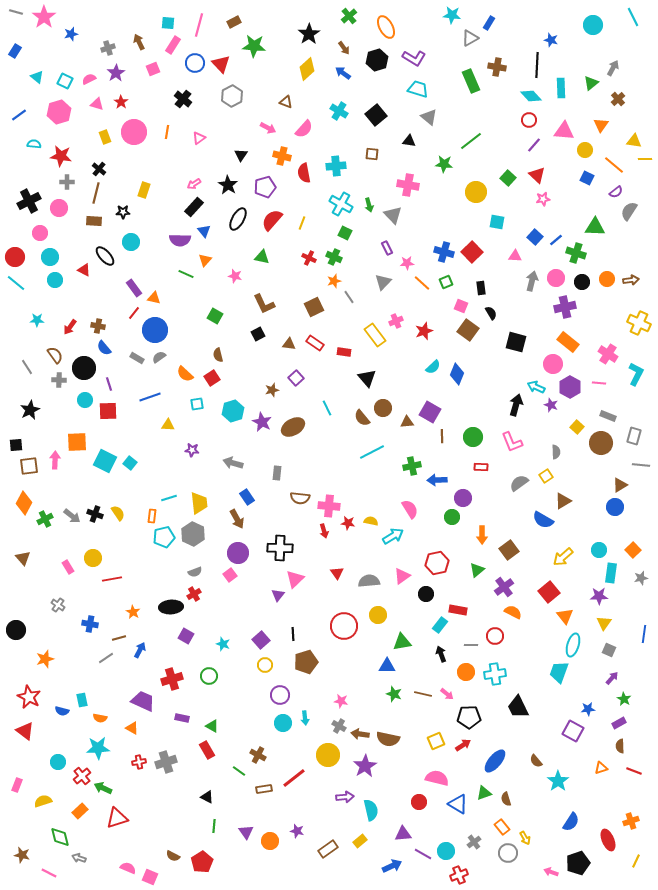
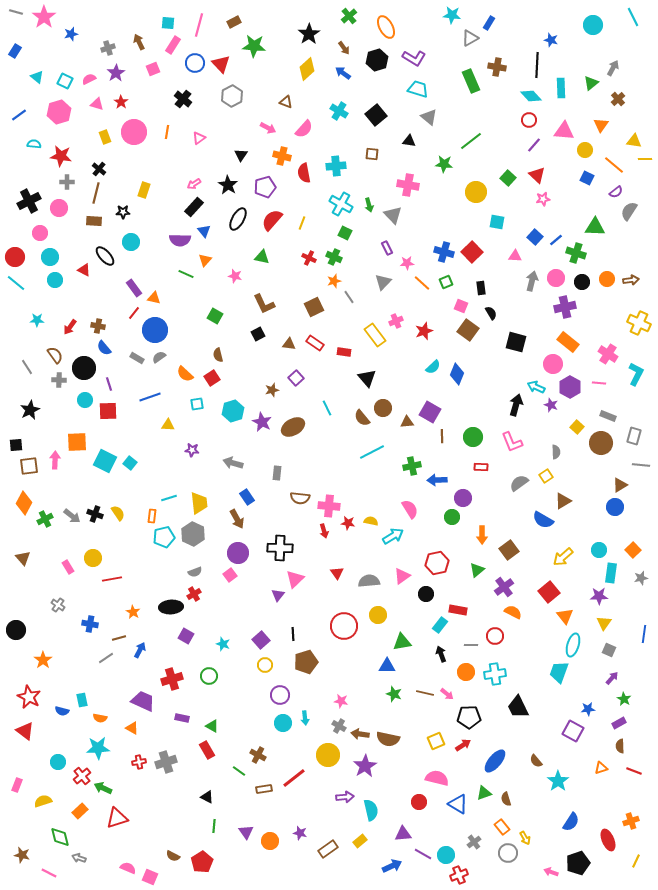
orange star at (45, 659): moved 2 px left, 1 px down; rotated 18 degrees counterclockwise
brown line at (423, 694): moved 2 px right, 1 px up
purple star at (297, 831): moved 3 px right, 2 px down
cyan circle at (446, 851): moved 4 px down
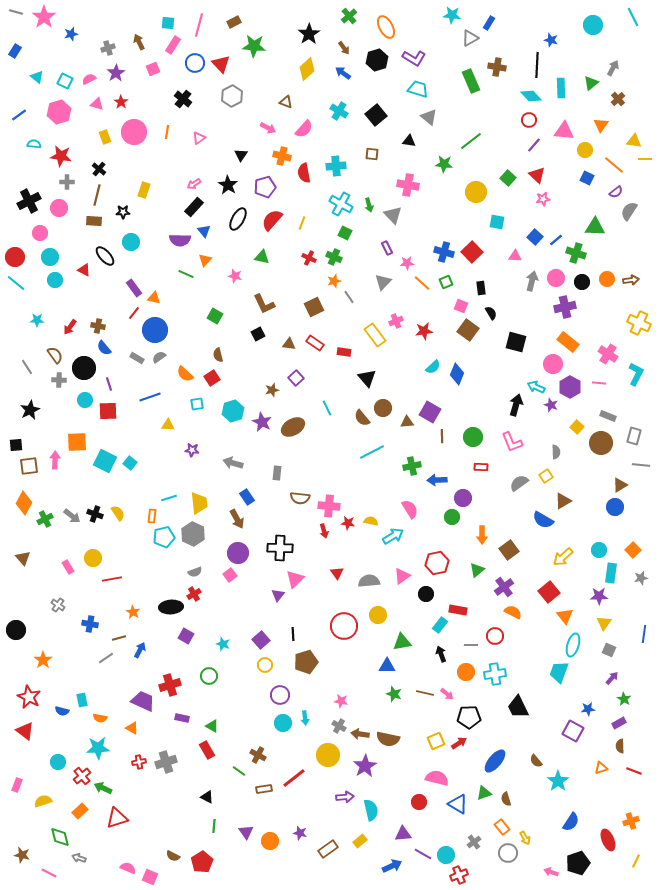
brown line at (96, 193): moved 1 px right, 2 px down
red star at (424, 331): rotated 12 degrees clockwise
red cross at (172, 679): moved 2 px left, 6 px down
red arrow at (463, 745): moved 4 px left, 2 px up
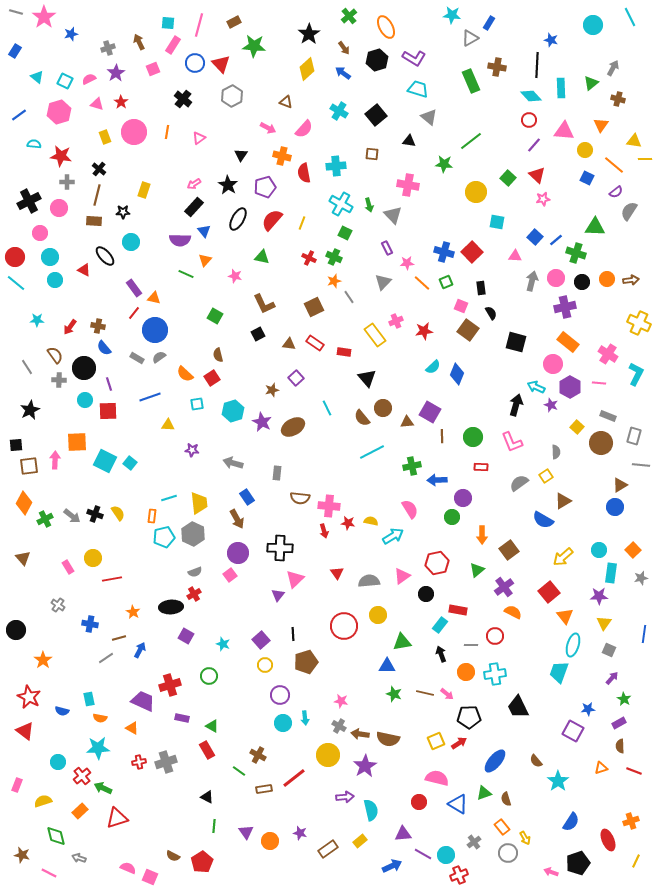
cyan line at (633, 17): moved 3 px left
brown cross at (618, 99): rotated 32 degrees counterclockwise
cyan rectangle at (82, 700): moved 7 px right, 1 px up
green diamond at (60, 837): moved 4 px left, 1 px up
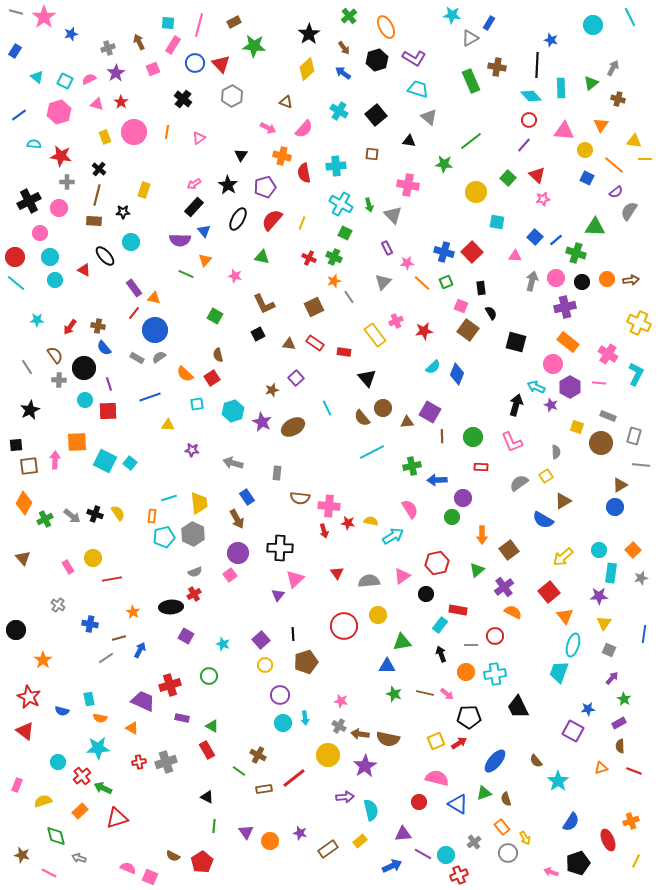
purple line at (534, 145): moved 10 px left
yellow square at (577, 427): rotated 24 degrees counterclockwise
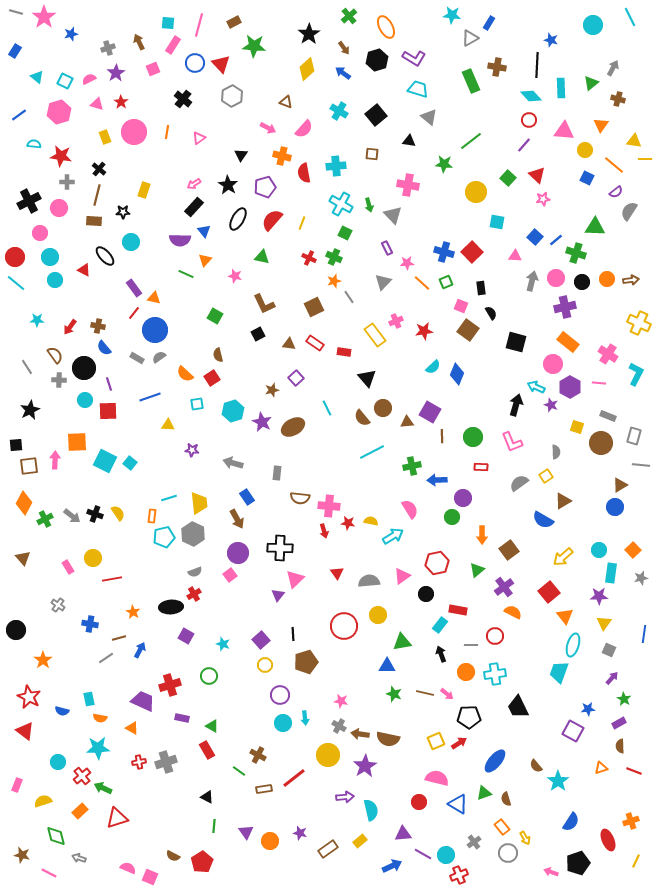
brown semicircle at (536, 761): moved 5 px down
